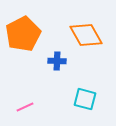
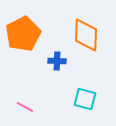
orange diamond: rotated 32 degrees clockwise
pink line: rotated 54 degrees clockwise
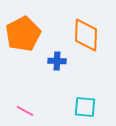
cyan square: moved 8 px down; rotated 10 degrees counterclockwise
pink line: moved 4 px down
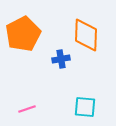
blue cross: moved 4 px right, 2 px up; rotated 12 degrees counterclockwise
pink line: moved 2 px right, 2 px up; rotated 48 degrees counterclockwise
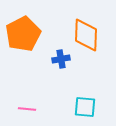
pink line: rotated 24 degrees clockwise
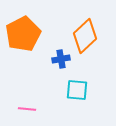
orange diamond: moved 1 px left, 1 px down; rotated 44 degrees clockwise
cyan square: moved 8 px left, 17 px up
